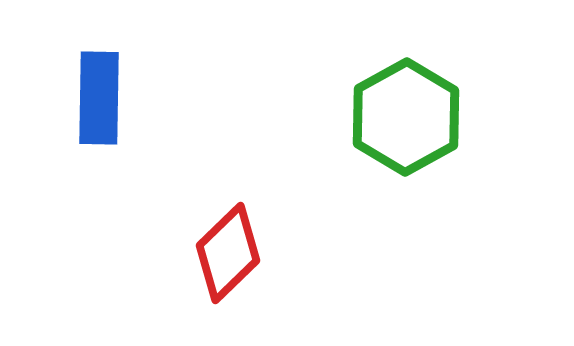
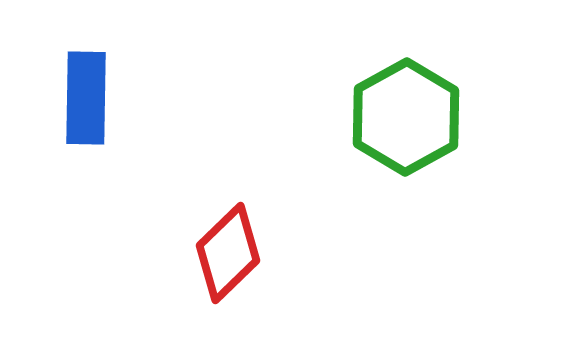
blue rectangle: moved 13 px left
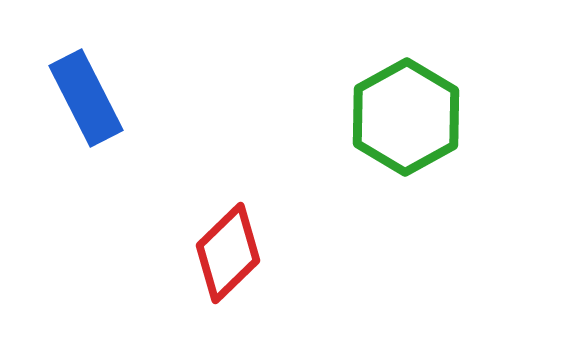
blue rectangle: rotated 28 degrees counterclockwise
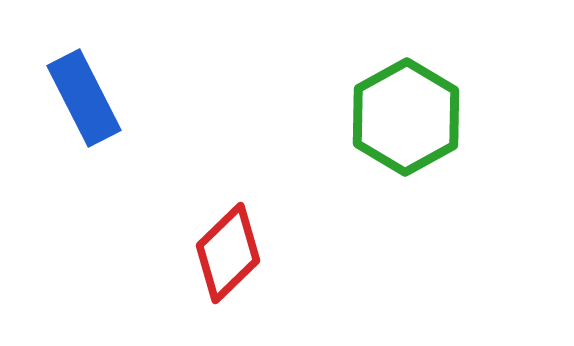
blue rectangle: moved 2 px left
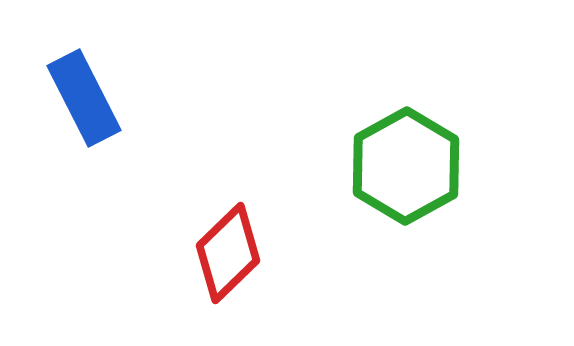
green hexagon: moved 49 px down
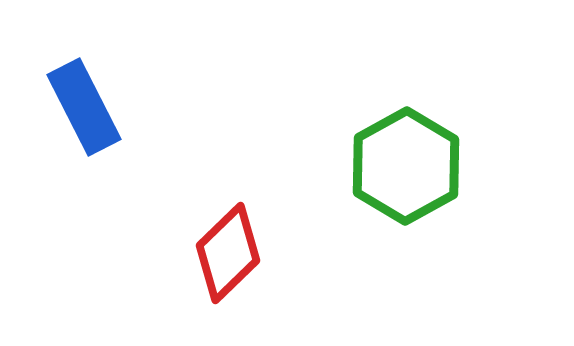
blue rectangle: moved 9 px down
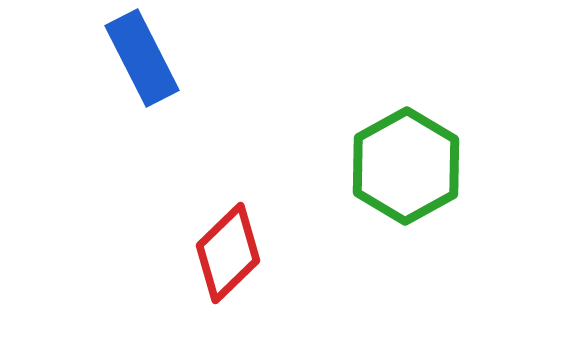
blue rectangle: moved 58 px right, 49 px up
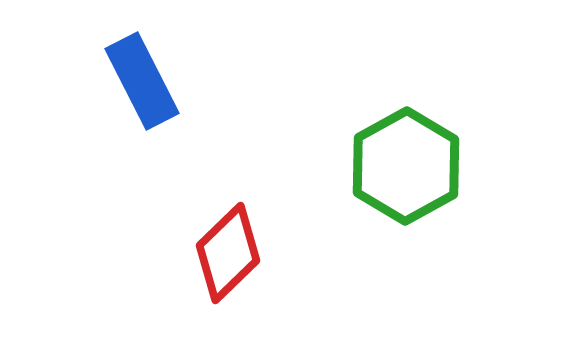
blue rectangle: moved 23 px down
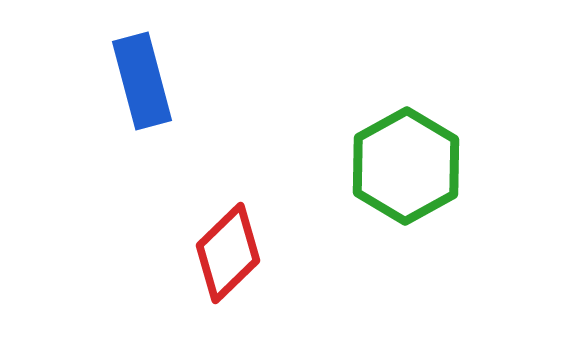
blue rectangle: rotated 12 degrees clockwise
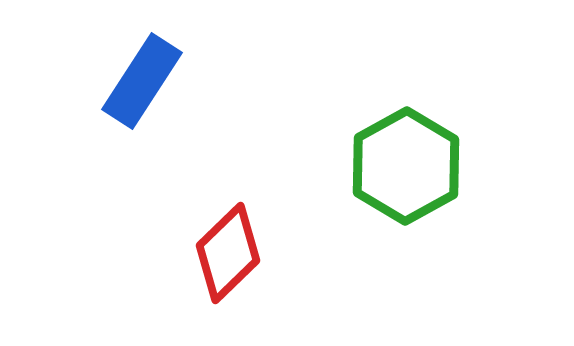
blue rectangle: rotated 48 degrees clockwise
